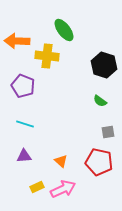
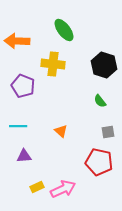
yellow cross: moved 6 px right, 8 px down
green semicircle: rotated 16 degrees clockwise
cyan line: moved 7 px left, 2 px down; rotated 18 degrees counterclockwise
orange triangle: moved 30 px up
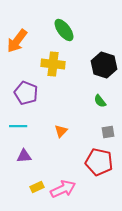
orange arrow: rotated 55 degrees counterclockwise
purple pentagon: moved 3 px right, 7 px down
orange triangle: rotated 32 degrees clockwise
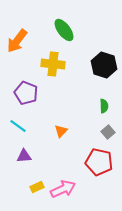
green semicircle: moved 4 px right, 5 px down; rotated 144 degrees counterclockwise
cyan line: rotated 36 degrees clockwise
gray square: rotated 32 degrees counterclockwise
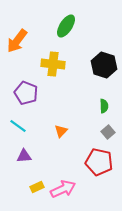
green ellipse: moved 2 px right, 4 px up; rotated 70 degrees clockwise
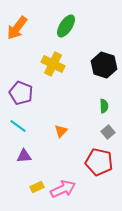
orange arrow: moved 13 px up
yellow cross: rotated 20 degrees clockwise
purple pentagon: moved 5 px left
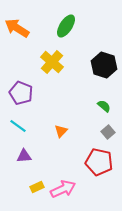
orange arrow: rotated 85 degrees clockwise
yellow cross: moved 1 px left, 2 px up; rotated 15 degrees clockwise
green semicircle: rotated 48 degrees counterclockwise
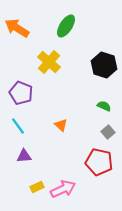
yellow cross: moved 3 px left
green semicircle: rotated 16 degrees counterclockwise
cyan line: rotated 18 degrees clockwise
orange triangle: moved 6 px up; rotated 32 degrees counterclockwise
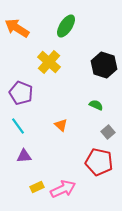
green semicircle: moved 8 px left, 1 px up
